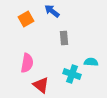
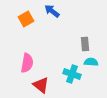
gray rectangle: moved 21 px right, 6 px down
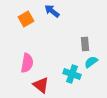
cyan semicircle: rotated 40 degrees counterclockwise
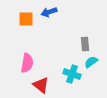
blue arrow: moved 3 px left, 1 px down; rotated 56 degrees counterclockwise
orange square: rotated 28 degrees clockwise
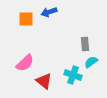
pink semicircle: moved 2 px left; rotated 36 degrees clockwise
cyan cross: moved 1 px right, 1 px down
red triangle: moved 3 px right, 4 px up
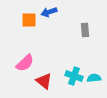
orange square: moved 3 px right, 1 px down
gray rectangle: moved 14 px up
cyan semicircle: moved 3 px right, 16 px down; rotated 32 degrees clockwise
cyan cross: moved 1 px right, 1 px down
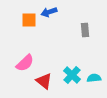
cyan cross: moved 2 px left, 1 px up; rotated 24 degrees clockwise
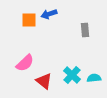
blue arrow: moved 2 px down
